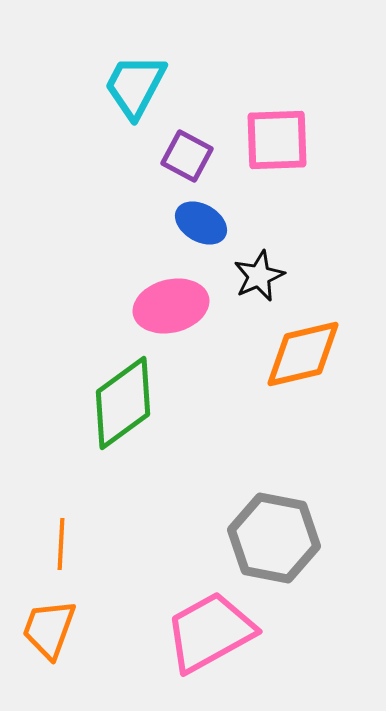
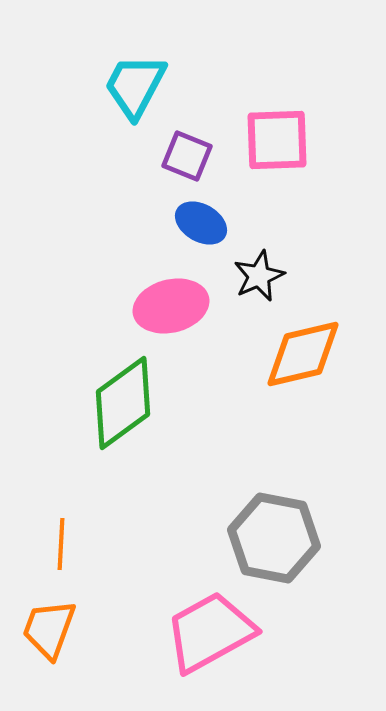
purple square: rotated 6 degrees counterclockwise
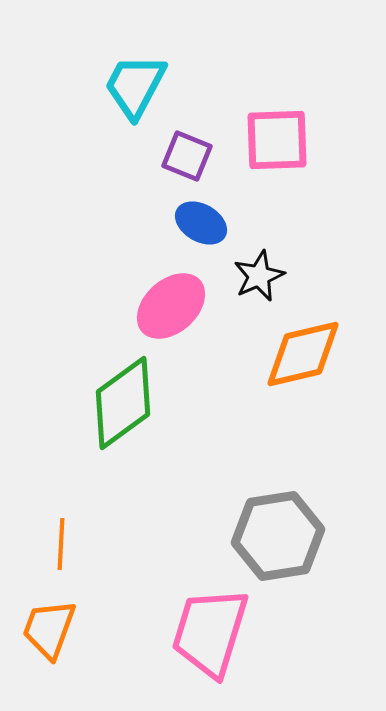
pink ellipse: rotated 28 degrees counterclockwise
gray hexagon: moved 4 px right, 2 px up; rotated 20 degrees counterclockwise
pink trapezoid: rotated 44 degrees counterclockwise
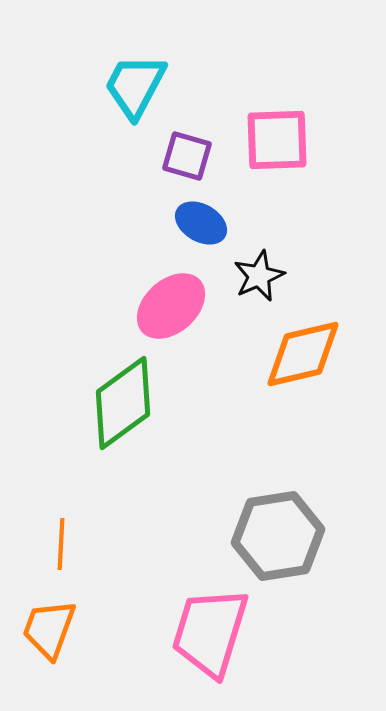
purple square: rotated 6 degrees counterclockwise
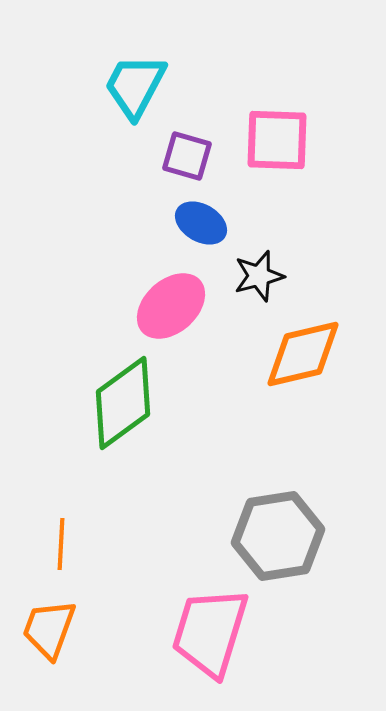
pink square: rotated 4 degrees clockwise
black star: rotated 9 degrees clockwise
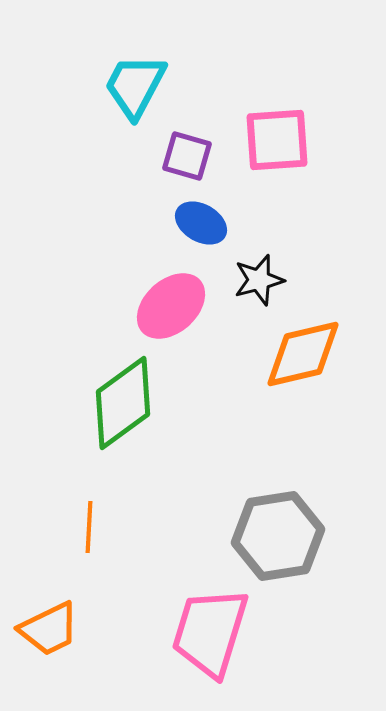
pink square: rotated 6 degrees counterclockwise
black star: moved 4 px down
orange line: moved 28 px right, 17 px up
orange trapezoid: rotated 136 degrees counterclockwise
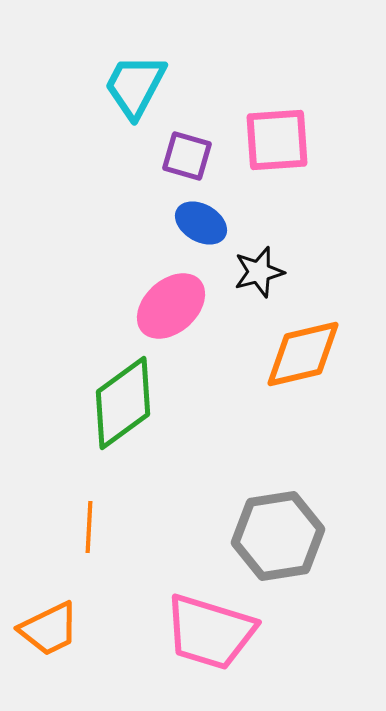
black star: moved 8 px up
pink trapezoid: rotated 90 degrees counterclockwise
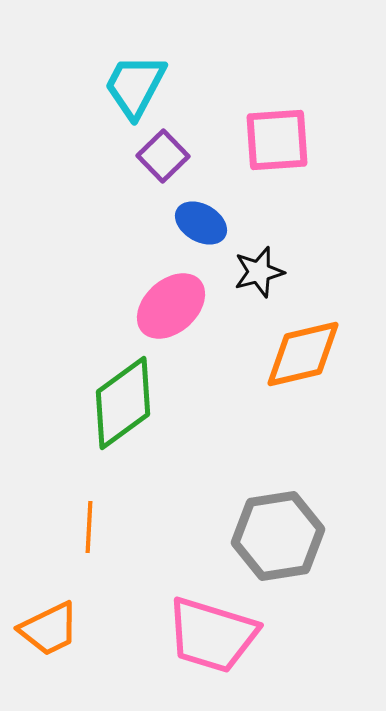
purple square: moved 24 px left; rotated 30 degrees clockwise
pink trapezoid: moved 2 px right, 3 px down
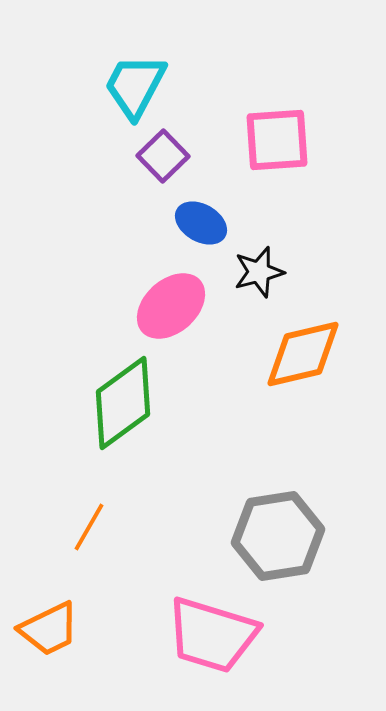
orange line: rotated 27 degrees clockwise
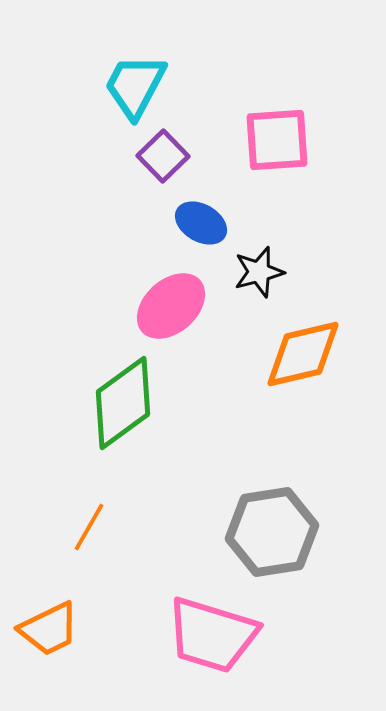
gray hexagon: moved 6 px left, 4 px up
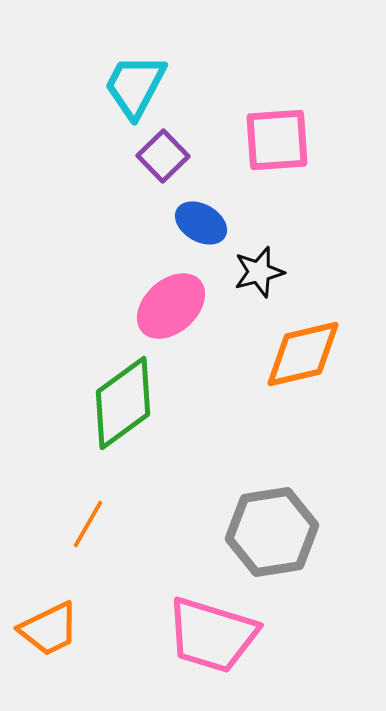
orange line: moved 1 px left, 3 px up
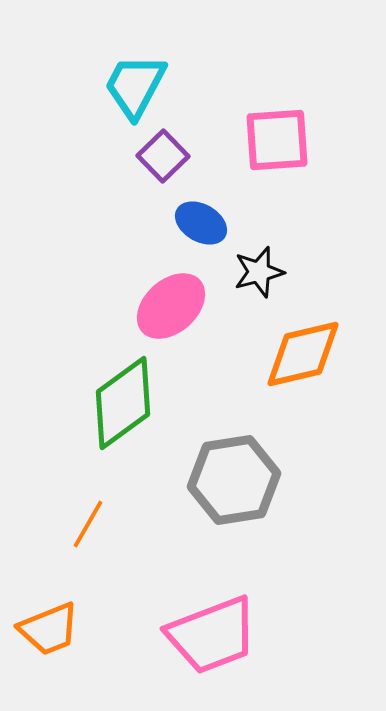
gray hexagon: moved 38 px left, 52 px up
orange trapezoid: rotated 4 degrees clockwise
pink trapezoid: rotated 38 degrees counterclockwise
